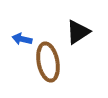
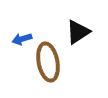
blue arrow: rotated 30 degrees counterclockwise
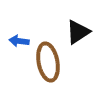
blue arrow: moved 3 px left, 2 px down; rotated 24 degrees clockwise
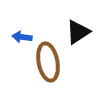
blue arrow: moved 3 px right, 4 px up
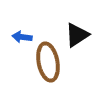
black triangle: moved 1 px left, 3 px down
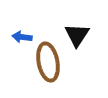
black triangle: rotated 24 degrees counterclockwise
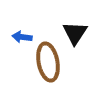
black triangle: moved 2 px left, 2 px up
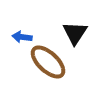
brown ellipse: rotated 36 degrees counterclockwise
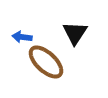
brown ellipse: moved 2 px left
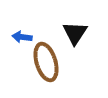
brown ellipse: rotated 30 degrees clockwise
